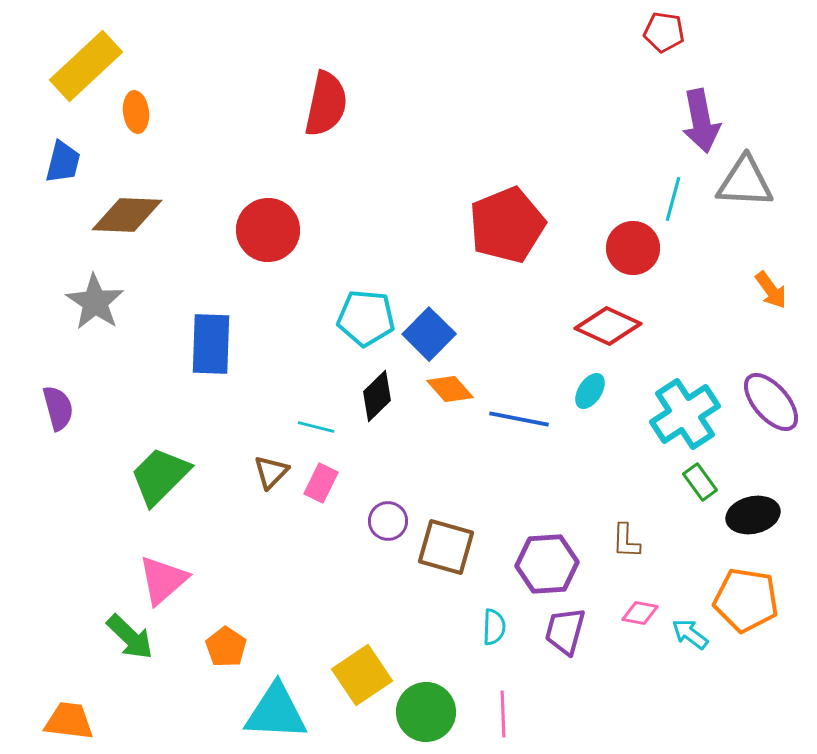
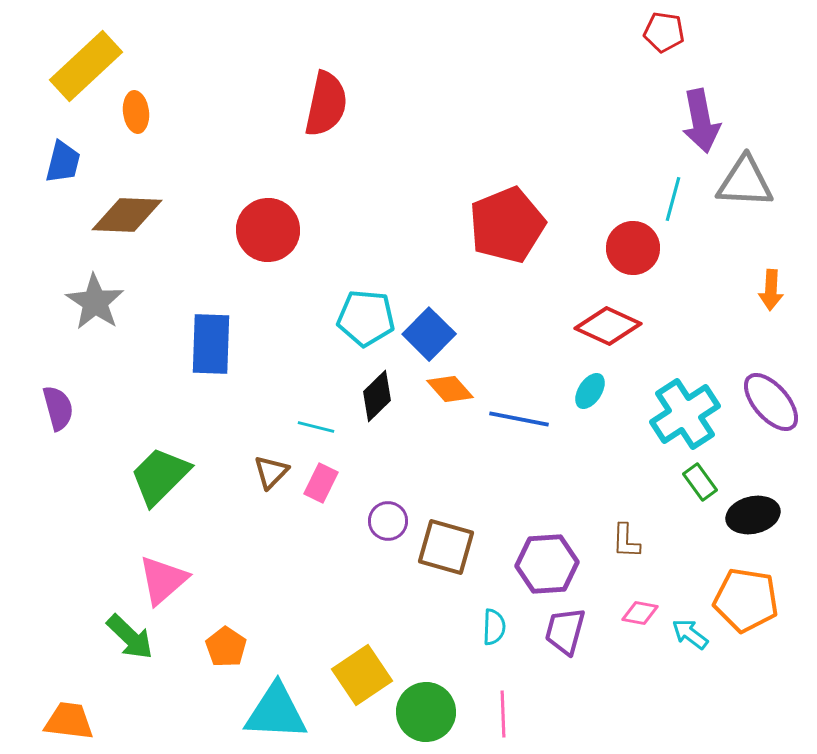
orange arrow at (771, 290): rotated 39 degrees clockwise
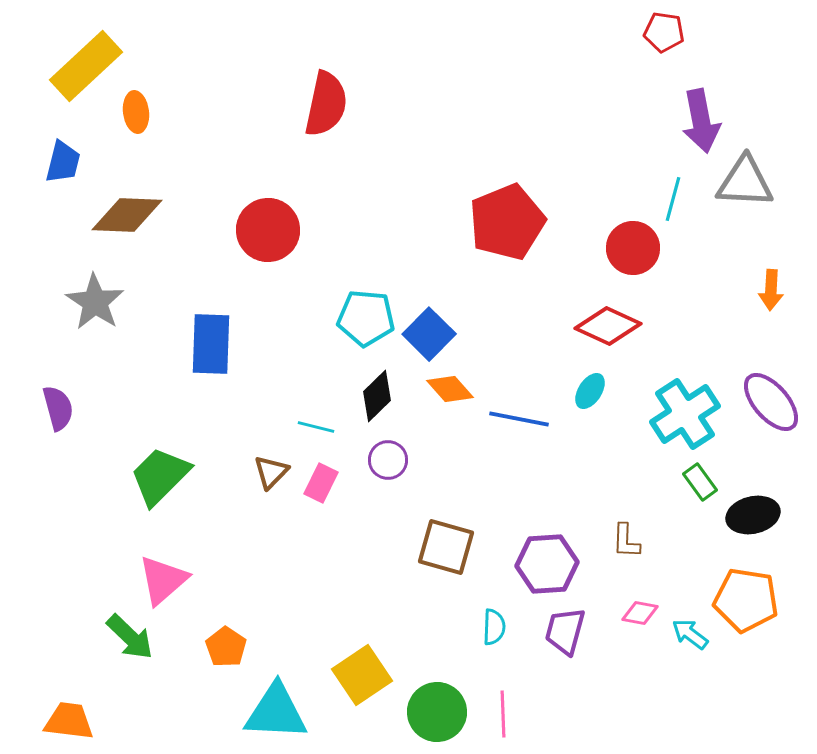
red pentagon at (507, 225): moved 3 px up
purple circle at (388, 521): moved 61 px up
green circle at (426, 712): moved 11 px right
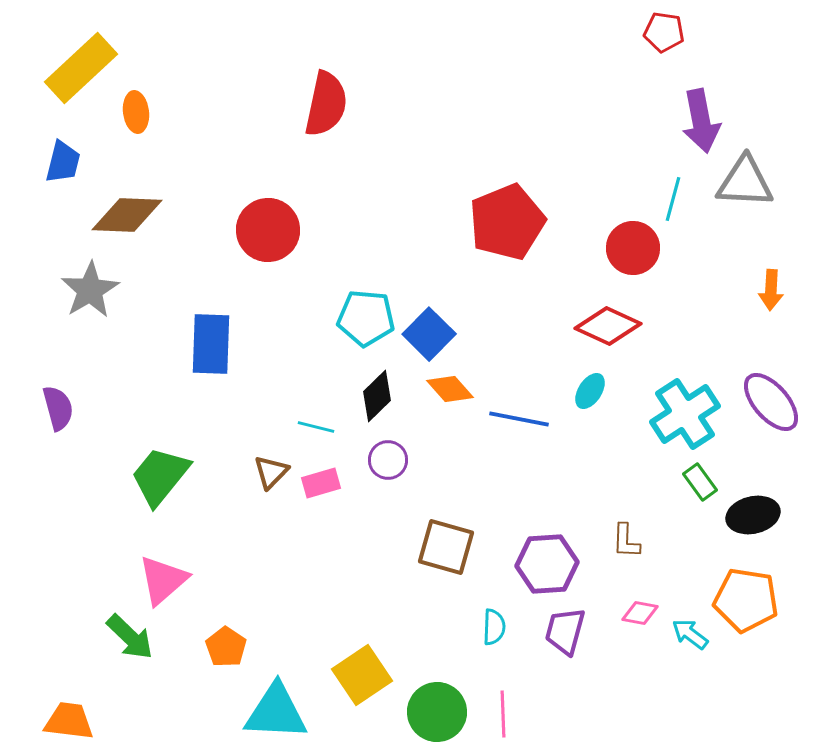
yellow rectangle at (86, 66): moved 5 px left, 2 px down
gray star at (95, 302): moved 5 px left, 12 px up; rotated 8 degrees clockwise
green trapezoid at (160, 476): rotated 6 degrees counterclockwise
pink rectangle at (321, 483): rotated 48 degrees clockwise
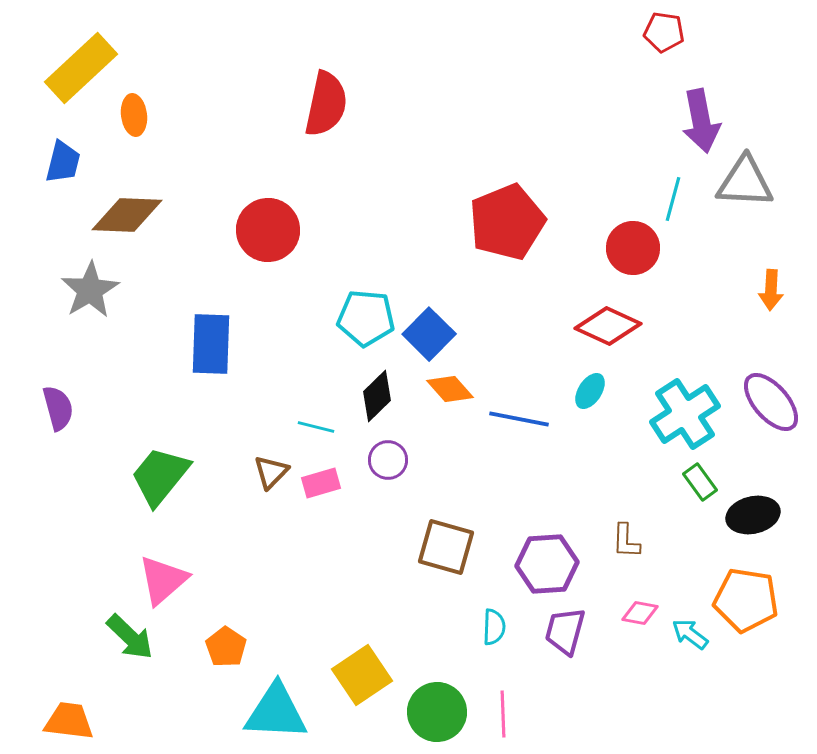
orange ellipse at (136, 112): moved 2 px left, 3 px down
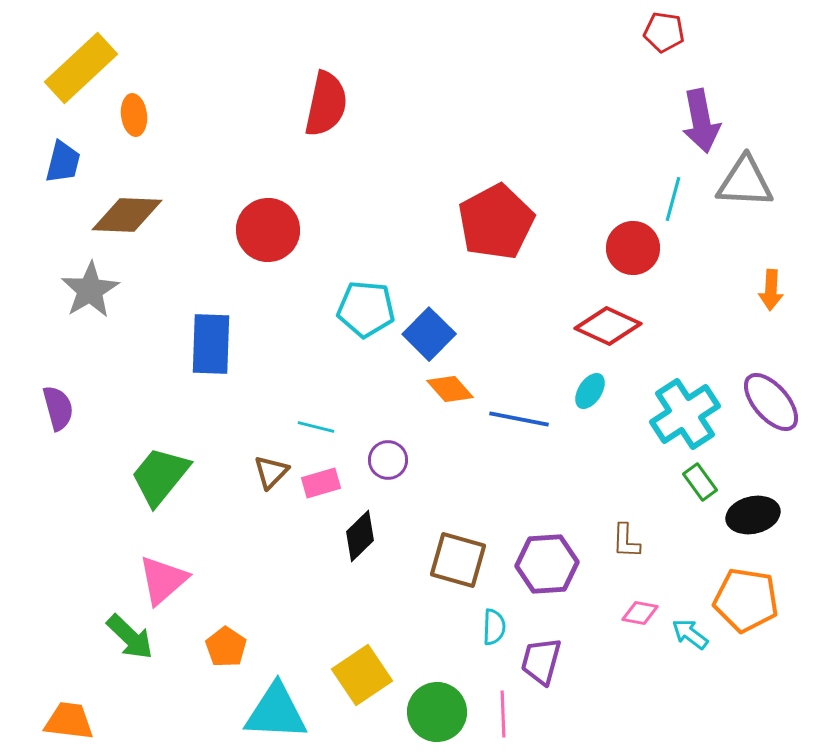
red pentagon at (507, 222): moved 11 px left; rotated 6 degrees counterclockwise
cyan pentagon at (366, 318): moved 9 px up
black diamond at (377, 396): moved 17 px left, 140 px down
brown square at (446, 547): moved 12 px right, 13 px down
purple trapezoid at (565, 631): moved 24 px left, 30 px down
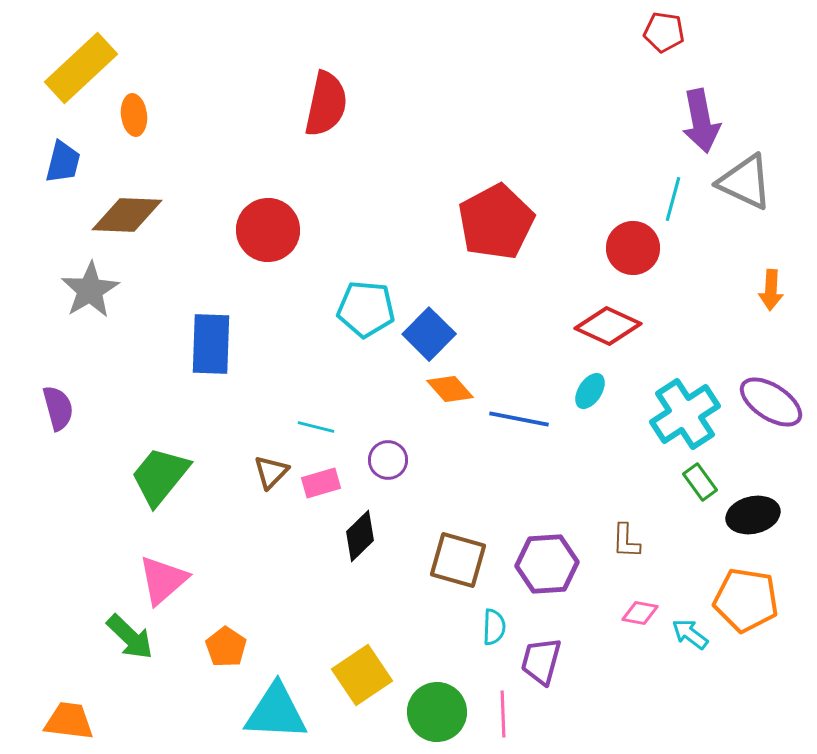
gray triangle at (745, 182): rotated 22 degrees clockwise
purple ellipse at (771, 402): rotated 16 degrees counterclockwise
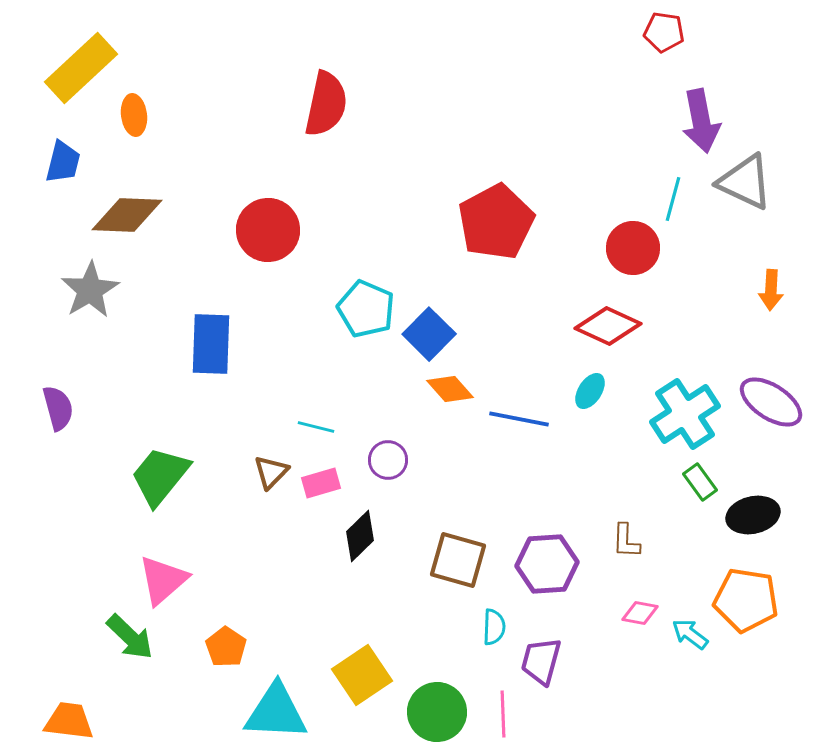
cyan pentagon at (366, 309): rotated 18 degrees clockwise
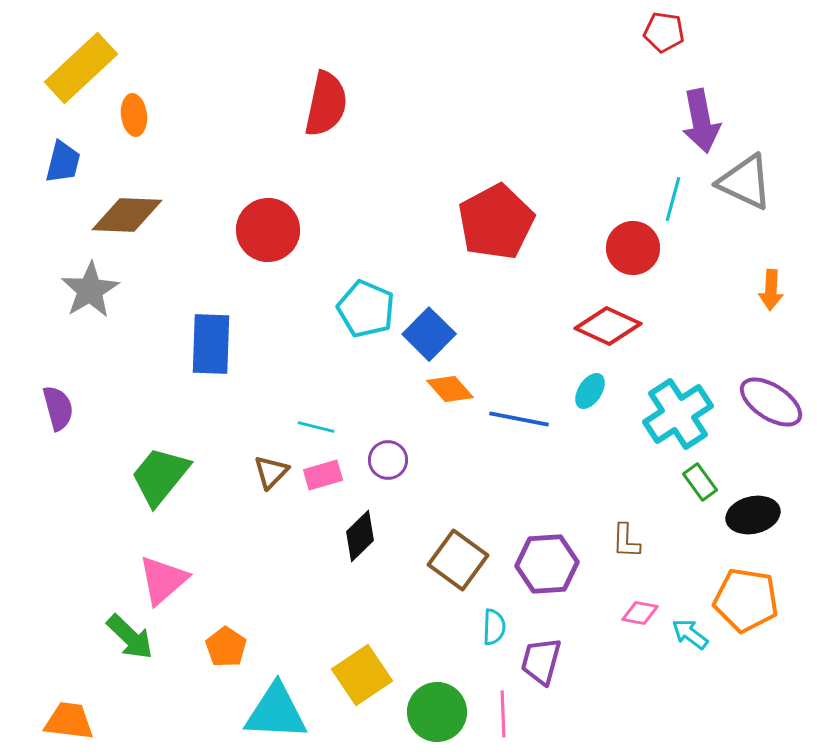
cyan cross at (685, 414): moved 7 px left
pink rectangle at (321, 483): moved 2 px right, 8 px up
brown square at (458, 560): rotated 20 degrees clockwise
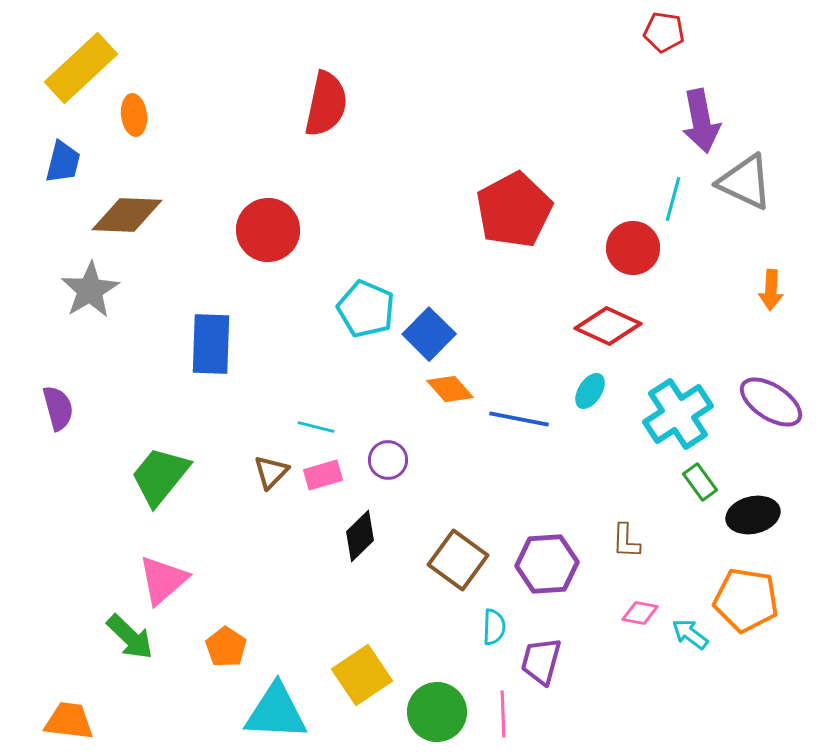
red pentagon at (496, 222): moved 18 px right, 12 px up
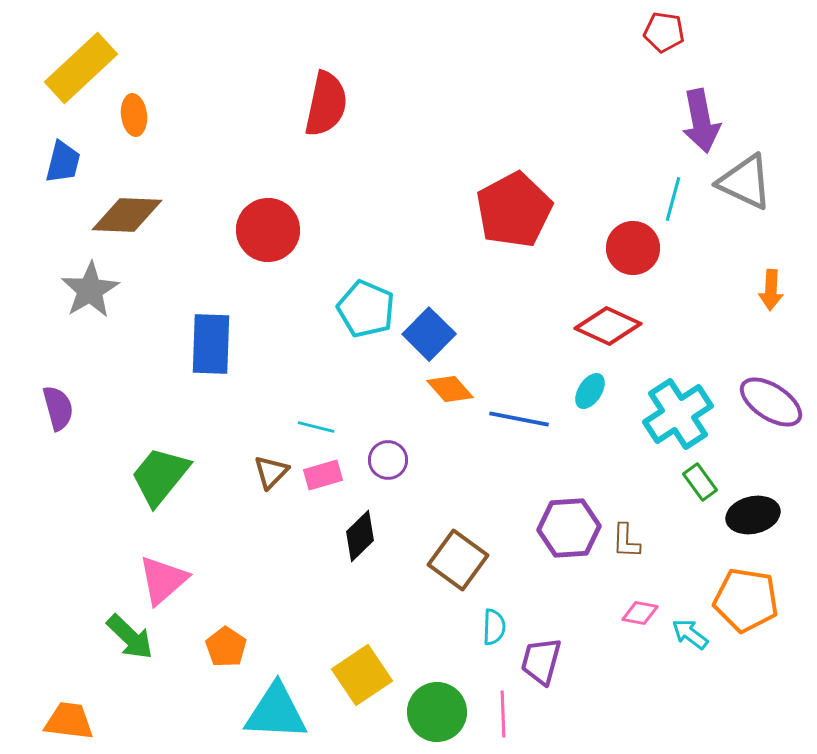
purple hexagon at (547, 564): moved 22 px right, 36 px up
